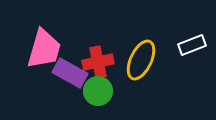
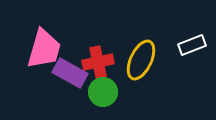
green circle: moved 5 px right, 1 px down
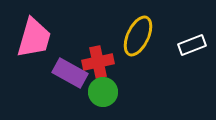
pink trapezoid: moved 10 px left, 11 px up
yellow ellipse: moved 3 px left, 24 px up
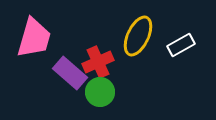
white rectangle: moved 11 px left; rotated 8 degrees counterclockwise
red cross: rotated 12 degrees counterclockwise
purple rectangle: rotated 12 degrees clockwise
green circle: moved 3 px left
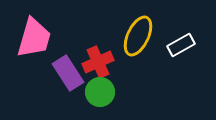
purple rectangle: moved 2 px left; rotated 16 degrees clockwise
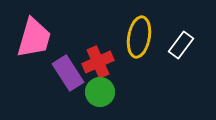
yellow ellipse: moved 1 px right, 1 px down; rotated 15 degrees counterclockwise
white rectangle: rotated 24 degrees counterclockwise
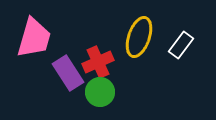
yellow ellipse: rotated 9 degrees clockwise
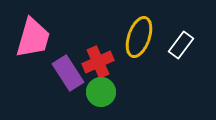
pink trapezoid: moved 1 px left
green circle: moved 1 px right
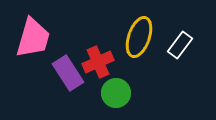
white rectangle: moved 1 px left
green circle: moved 15 px right, 1 px down
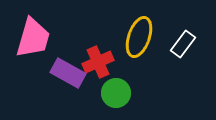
white rectangle: moved 3 px right, 1 px up
purple rectangle: rotated 28 degrees counterclockwise
